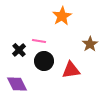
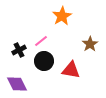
pink line: moved 2 px right; rotated 48 degrees counterclockwise
black cross: rotated 16 degrees clockwise
red triangle: rotated 18 degrees clockwise
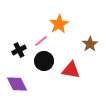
orange star: moved 3 px left, 8 px down
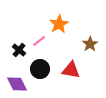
pink line: moved 2 px left
black cross: rotated 24 degrees counterclockwise
black circle: moved 4 px left, 8 px down
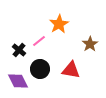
purple diamond: moved 1 px right, 3 px up
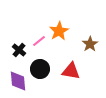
orange star: moved 7 px down
red triangle: moved 1 px down
purple diamond: rotated 20 degrees clockwise
